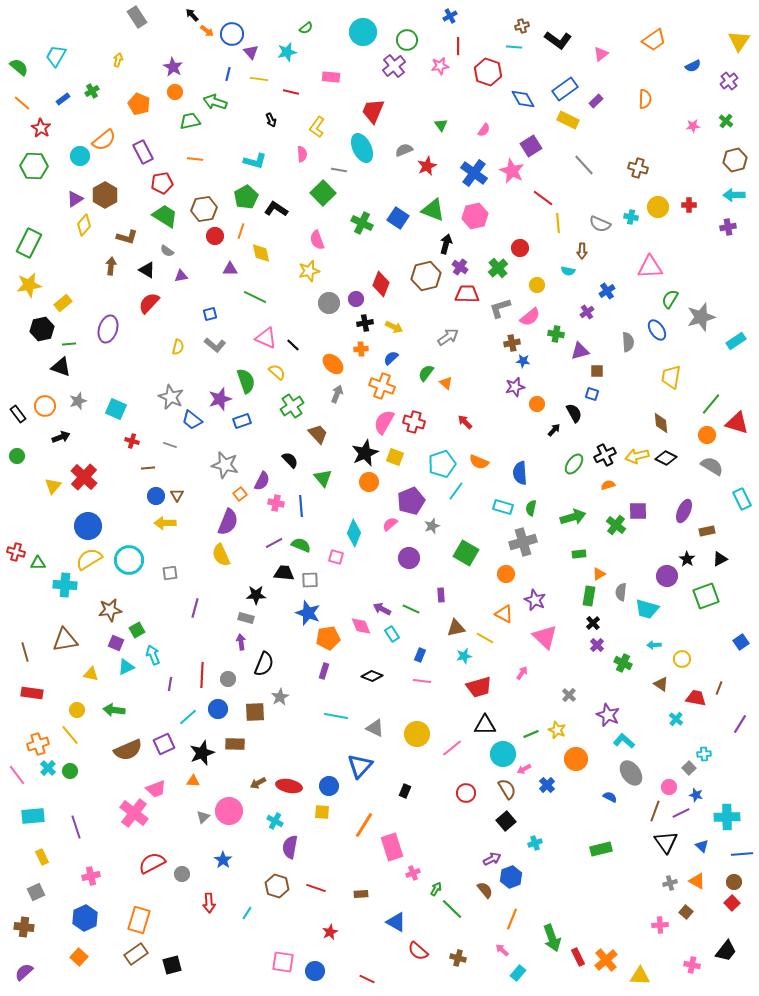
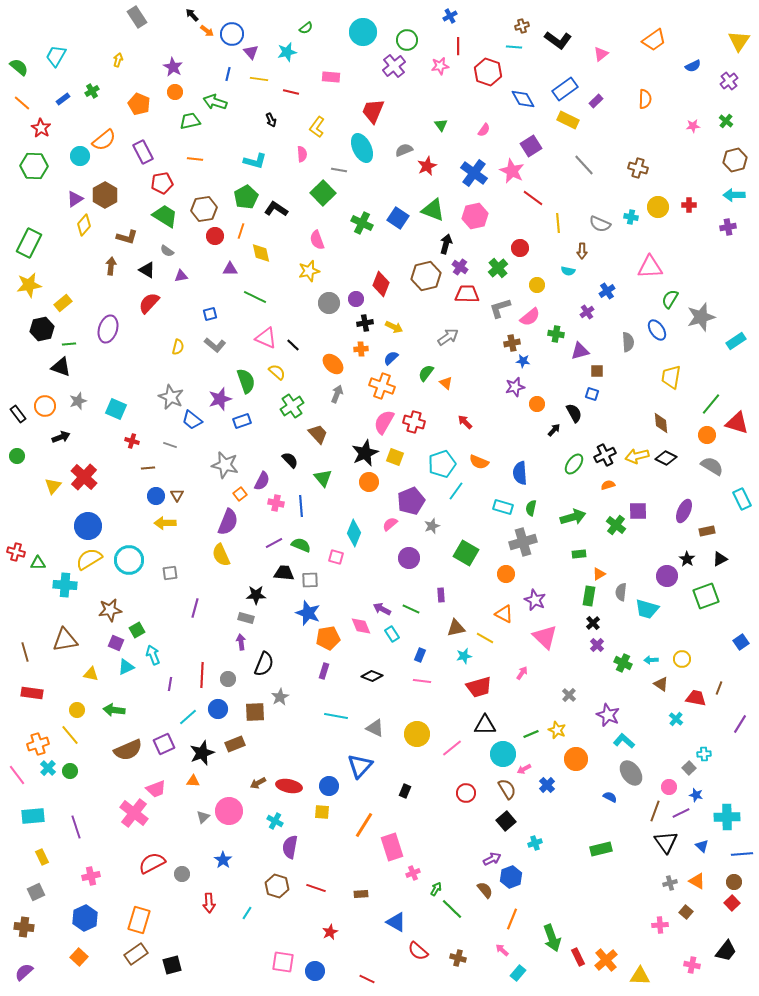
red line at (543, 198): moved 10 px left
cyan arrow at (654, 645): moved 3 px left, 15 px down
brown rectangle at (235, 744): rotated 24 degrees counterclockwise
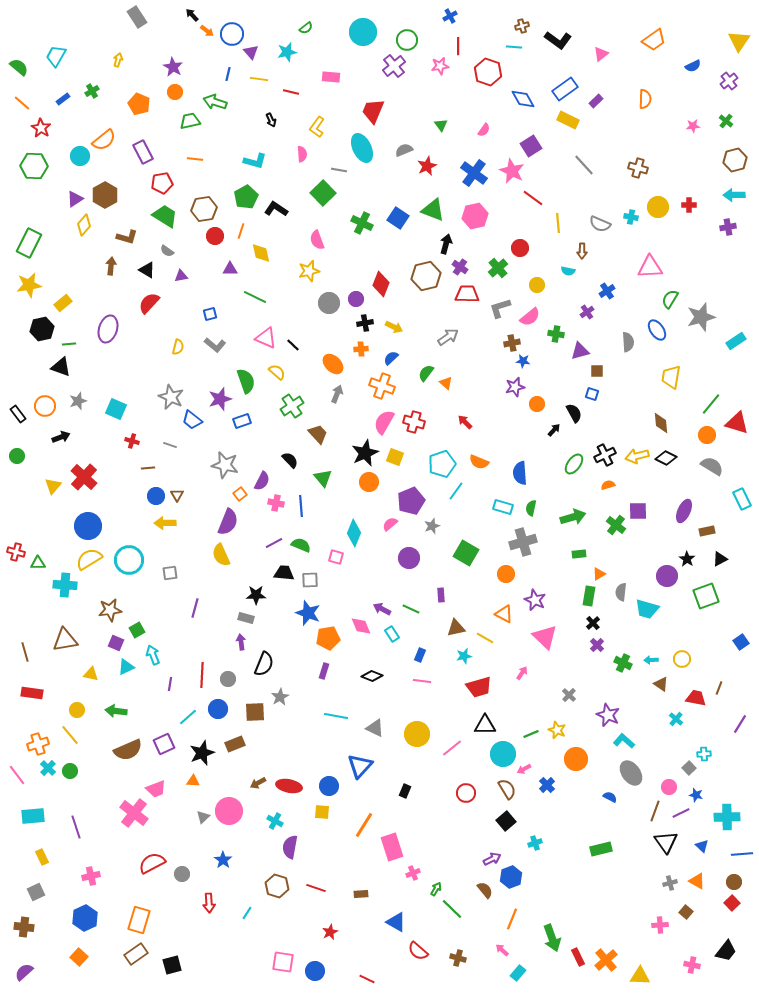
green arrow at (114, 710): moved 2 px right, 1 px down
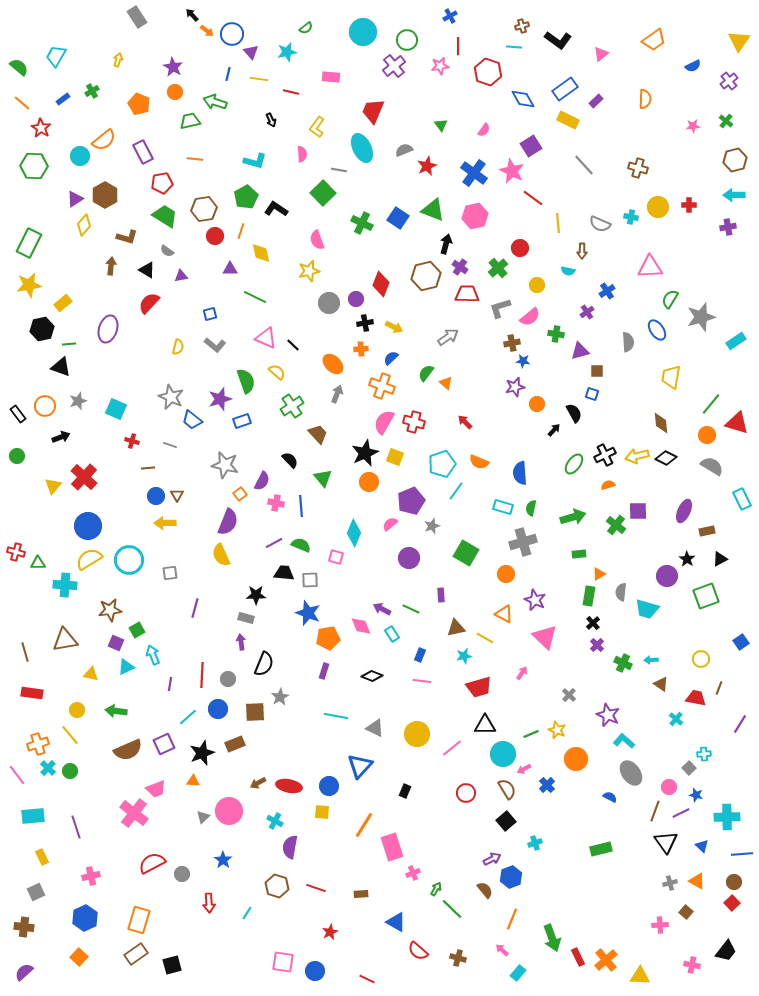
yellow circle at (682, 659): moved 19 px right
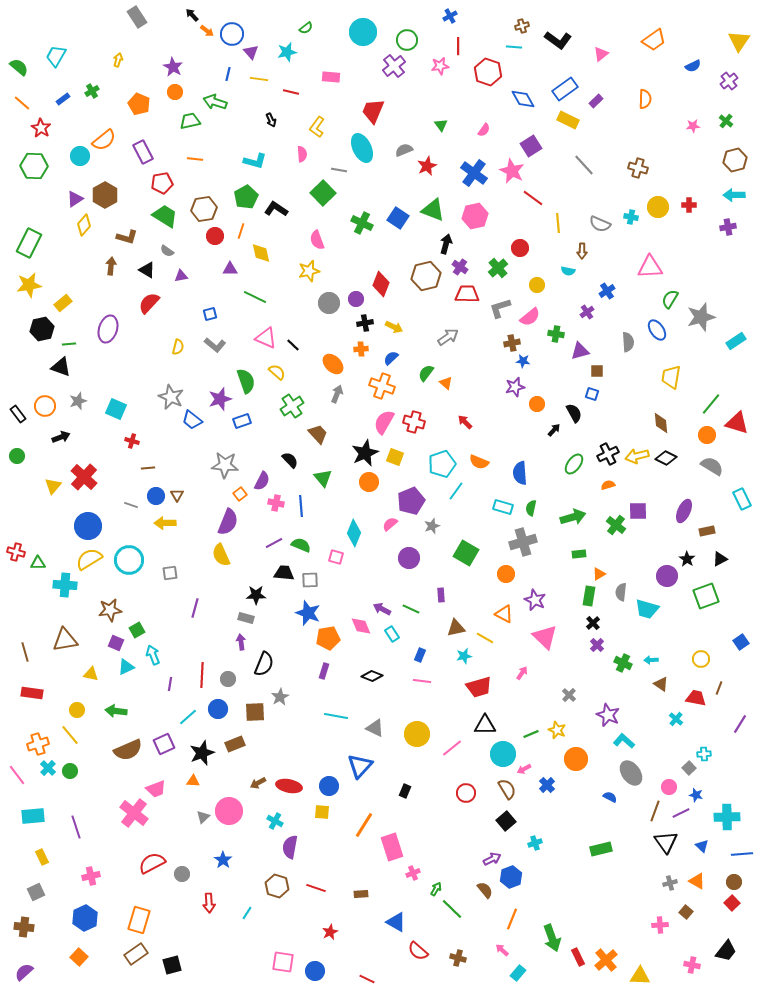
gray line at (170, 445): moved 39 px left, 60 px down
black cross at (605, 455): moved 3 px right, 1 px up
gray star at (225, 465): rotated 8 degrees counterclockwise
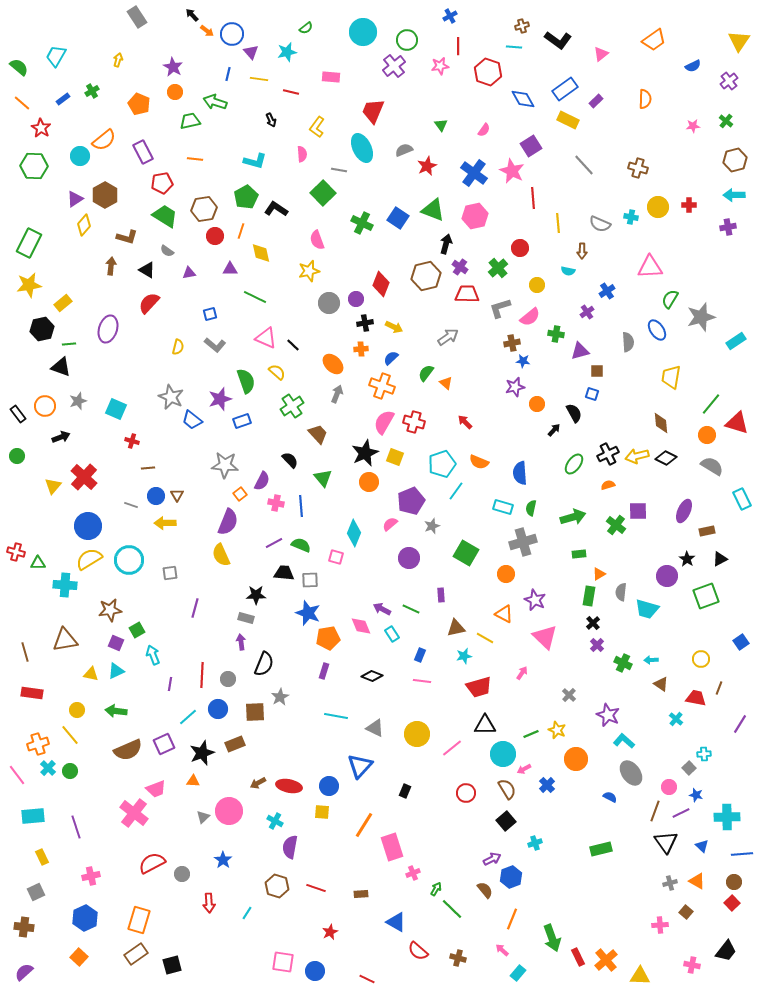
red line at (533, 198): rotated 50 degrees clockwise
purple triangle at (181, 276): moved 8 px right, 3 px up
cyan triangle at (126, 667): moved 10 px left, 4 px down
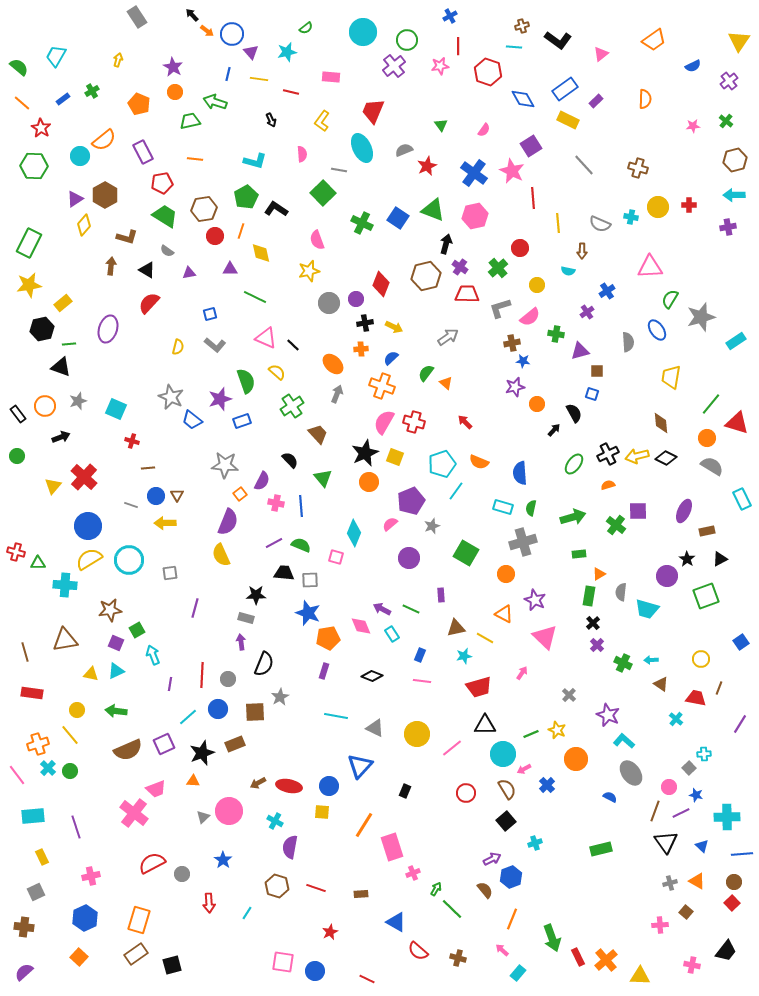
yellow L-shape at (317, 127): moved 5 px right, 6 px up
orange circle at (707, 435): moved 3 px down
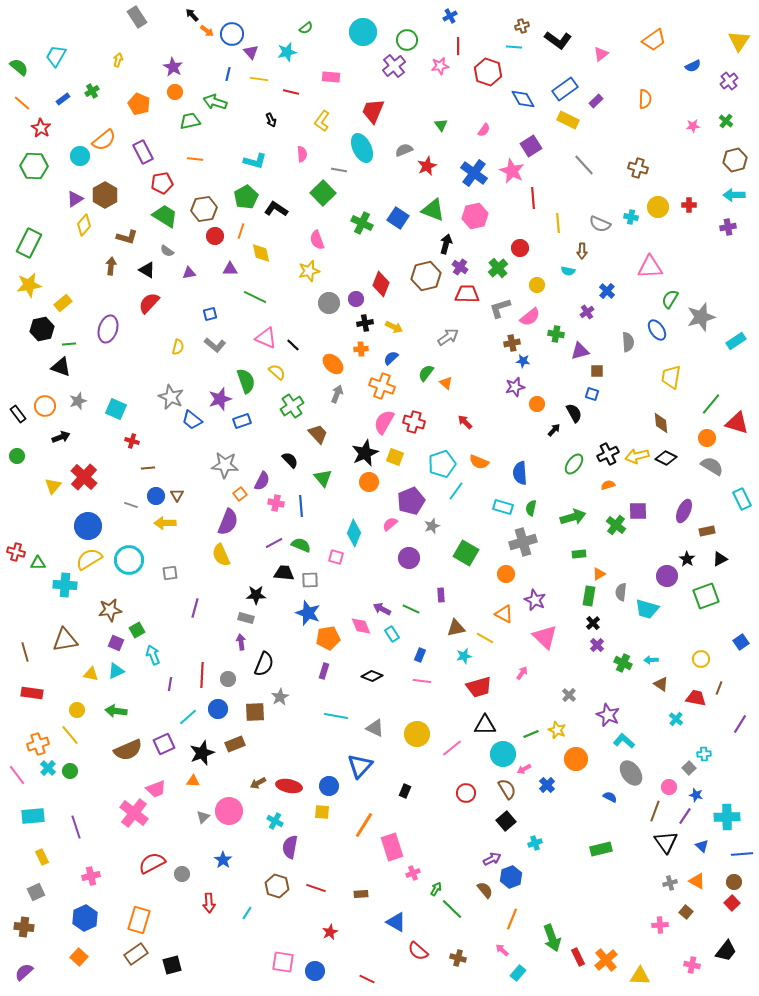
blue cross at (607, 291): rotated 14 degrees counterclockwise
purple line at (681, 813): moved 4 px right, 3 px down; rotated 30 degrees counterclockwise
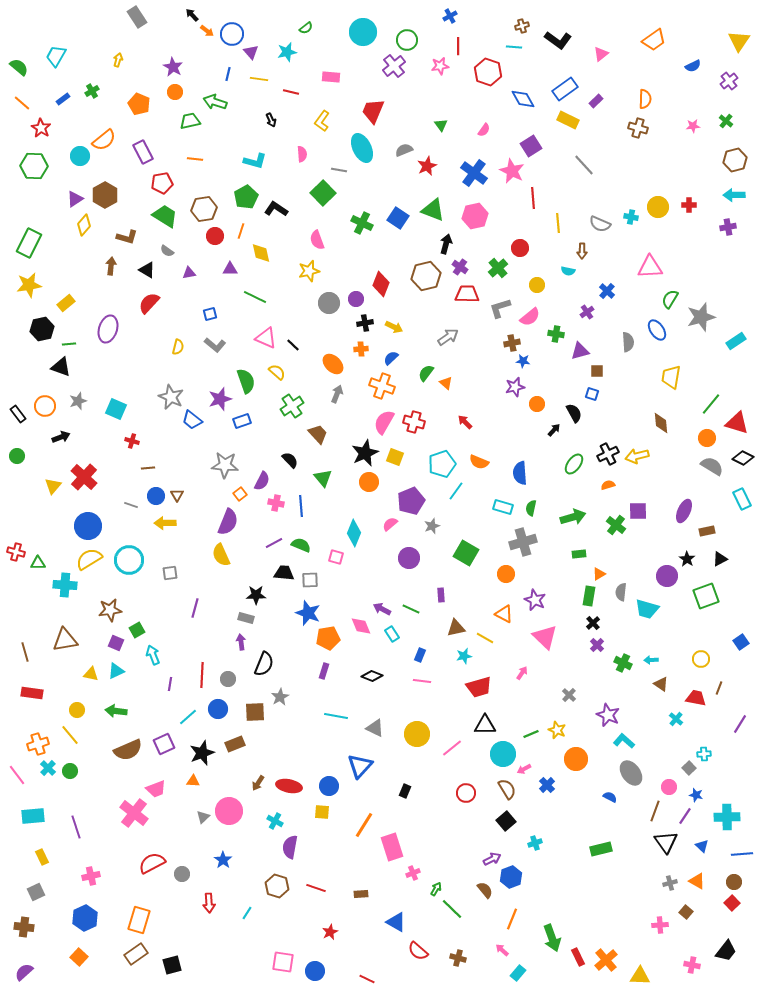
brown cross at (638, 168): moved 40 px up
yellow rectangle at (63, 303): moved 3 px right
black diamond at (666, 458): moved 77 px right
brown arrow at (258, 783): rotated 28 degrees counterclockwise
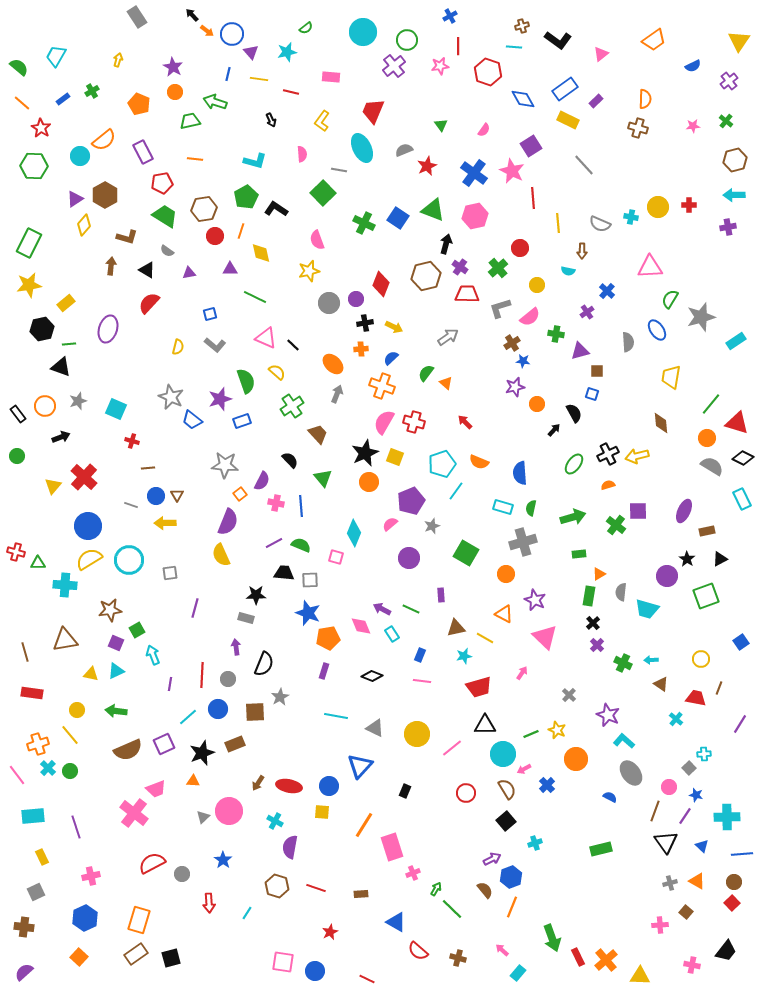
green cross at (362, 223): moved 2 px right
brown cross at (512, 343): rotated 21 degrees counterclockwise
purple arrow at (241, 642): moved 5 px left, 5 px down
orange line at (512, 919): moved 12 px up
black square at (172, 965): moved 1 px left, 7 px up
